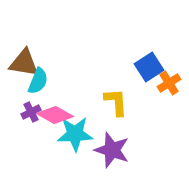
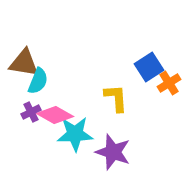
yellow L-shape: moved 4 px up
purple star: moved 1 px right, 2 px down
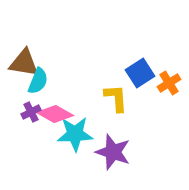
blue square: moved 9 px left, 6 px down
pink diamond: moved 1 px up
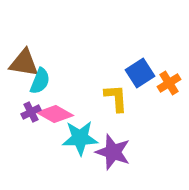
cyan semicircle: moved 2 px right
cyan star: moved 5 px right, 4 px down
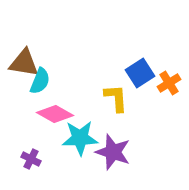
purple cross: moved 47 px down; rotated 36 degrees counterclockwise
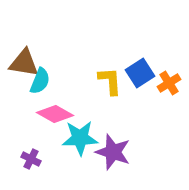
yellow L-shape: moved 6 px left, 17 px up
